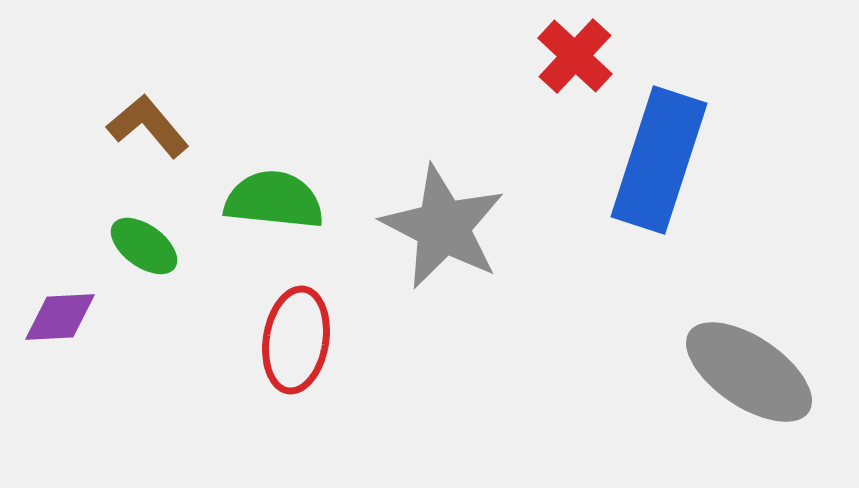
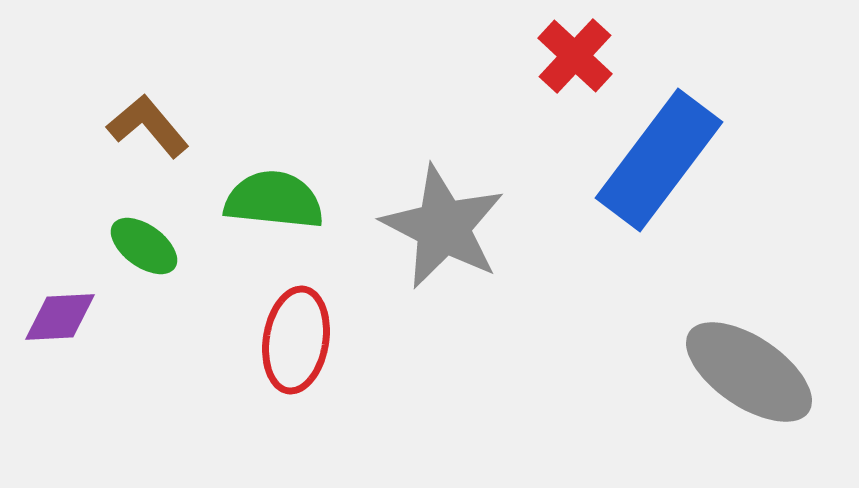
blue rectangle: rotated 19 degrees clockwise
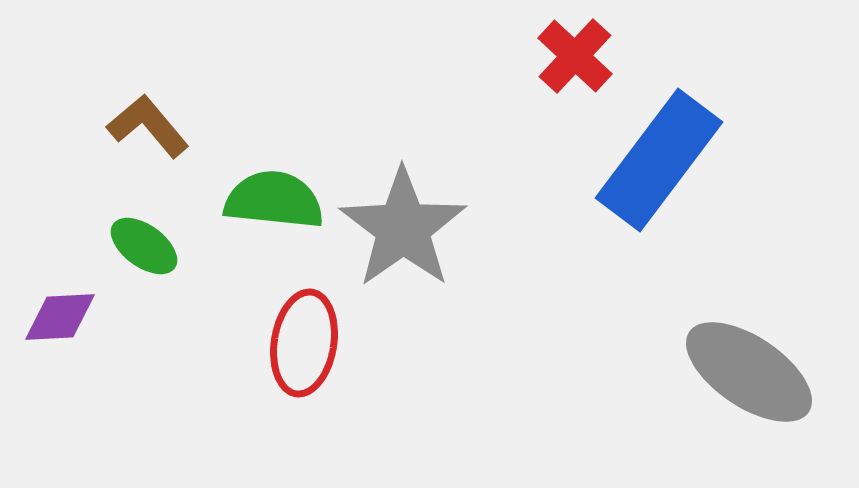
gray star: moved 40 px left, 1 px down; rotated 10 degrees clockwise
red ellipse: moved 8 px right, 3 px down
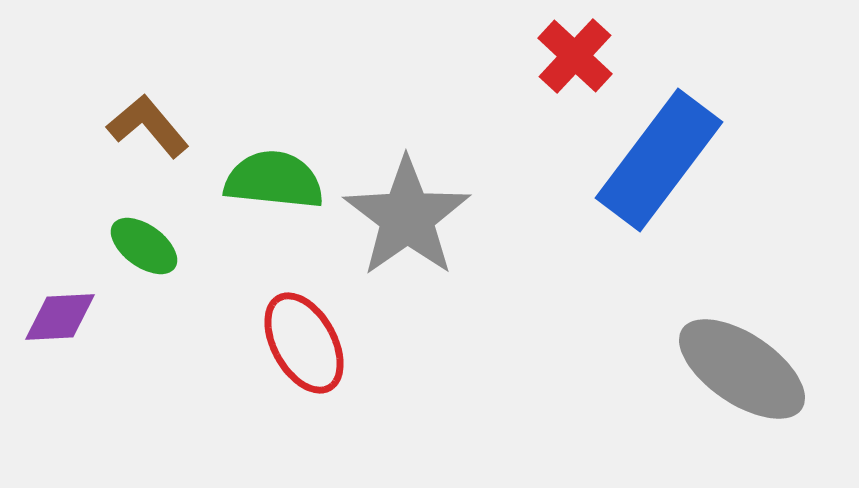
green semicircle: moved 20 px up
gray star: moved 4 px right, 11 px up
red ellipse: rotated 38 degrees counterclockwise
gray ellipse: moved 7 px left, 3 px up
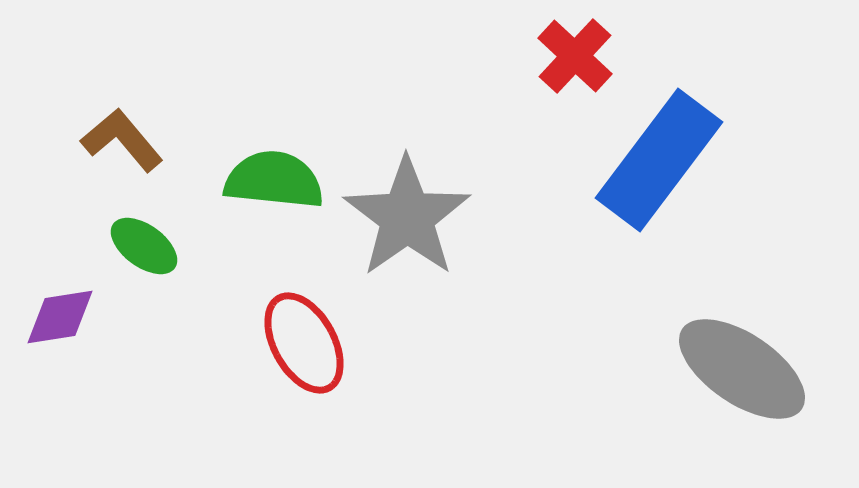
brown L-shape: moved 26 px left, 14 px down
purple diamond: rotated 6 degrees counterclockwise
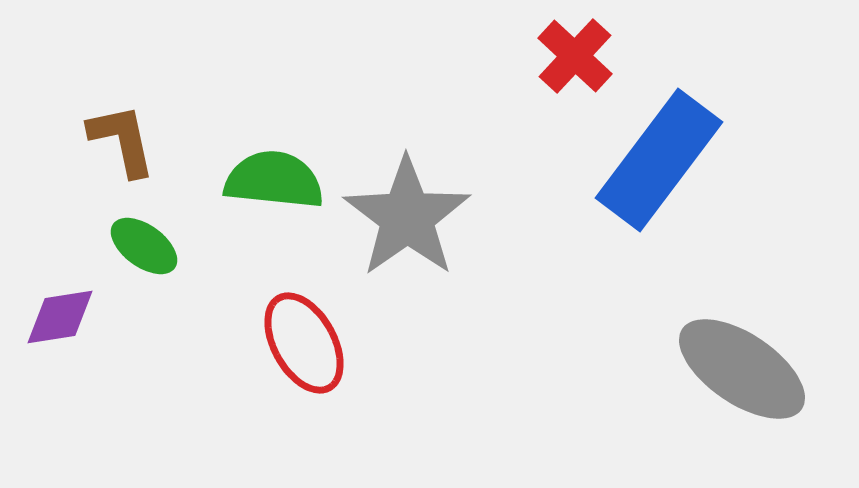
brown L-shape: rotated 28 degrees clockwise
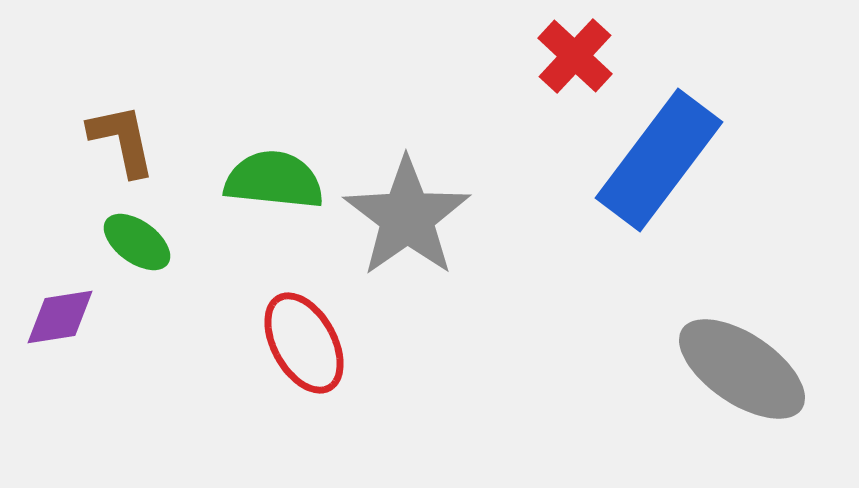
green ellipse: moved 7 px left, 4 px up
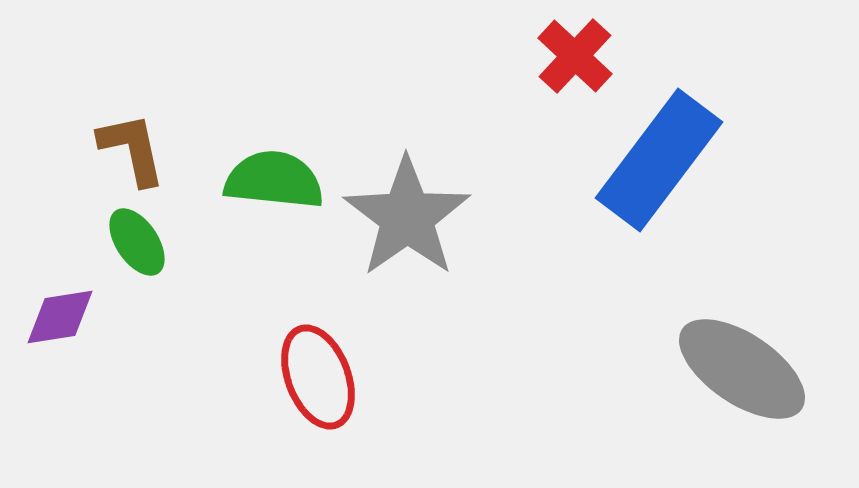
brown L-shape: moved 10 px right, 9 px down
green ellipse: rotated 20 degrees clockwise
red ellipse: moved 14 px right, 34 px down; rotated 8 degrees clockwise
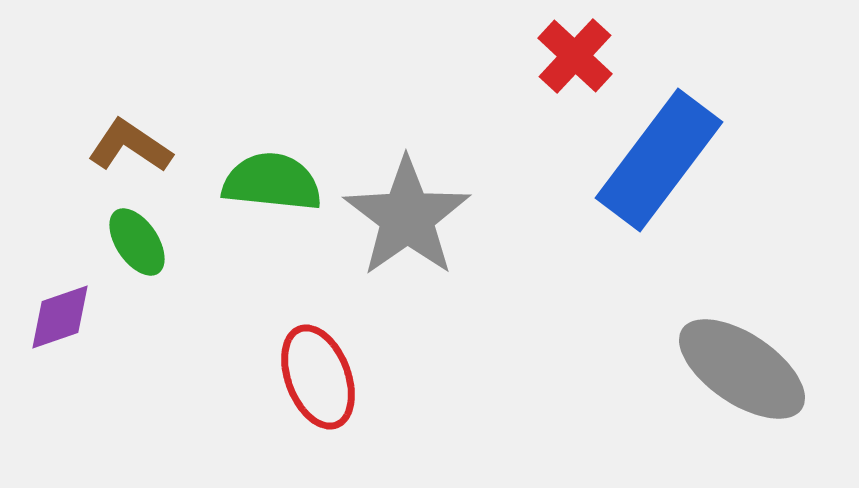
brown L-shape: moved 2 px left, 3 px up; rotated 44 degrees counterclockwise
green semicircle: moved 2 px left, 2 px down
purple diamond: rotated 10 degrees counterclockwise
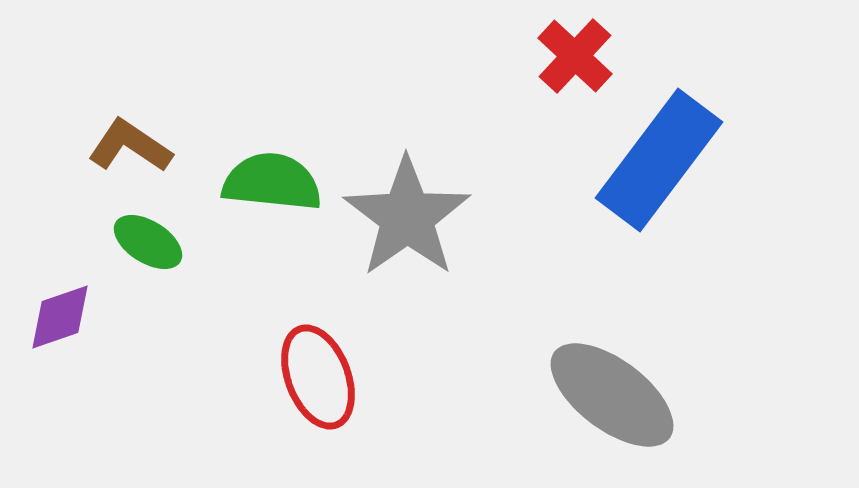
green ellipse: moved 11 px right; rotated 24 degrees counterclockwise
gray ellipse: moved 130 px left, 26 px down; rotated 3 degrees clockwise
